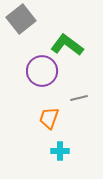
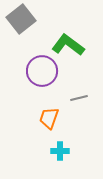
green L-shape: moved 1 px right
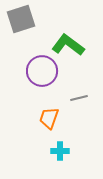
gray square: rotated 20 degrees clockwise
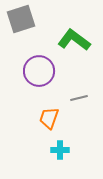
green L-shape: moved 6 px right, 5 px up
purple circle: moved 3 px left
cyan cross: moved 1 px up
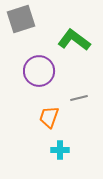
orange trapezoid: moved 1 px up
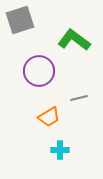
gray square: moved 1 px left, 1 px down
orange trapezoid: rotated 140 degrees counterclockwise
